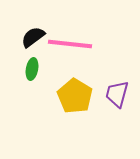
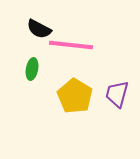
black semicircle: moved 6 px right, 8 px up; rotated 115 degrees counterclockwise
pink line: moved 1 px right, 1 px down
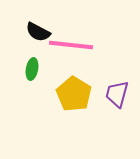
black semicircle: moved 1 px left, 3 px down
yellow pentagon: moved 1 px left, 2 px up
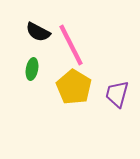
pink line: rotated 57 degrees clockwise
yellow pentagon: moved 7 px up
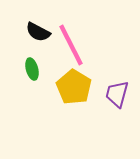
green ellipse: rotated 25 degrees counterclockwise
